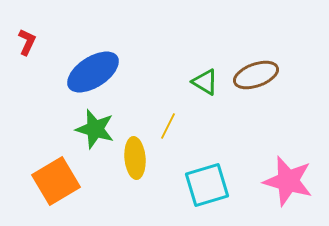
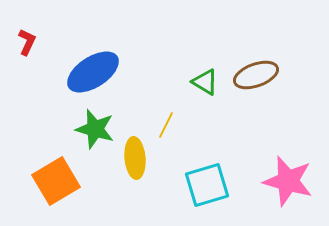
yellow line: moved 2 px left, 1 px up
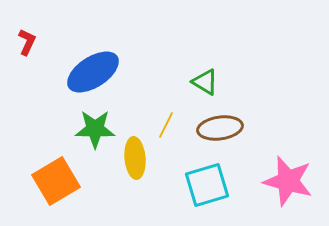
brown ellipse: moved 36 px left, 53 px down; rotated 12 degrees clockwise
green star: rotated 15 degrees counterclockwise
